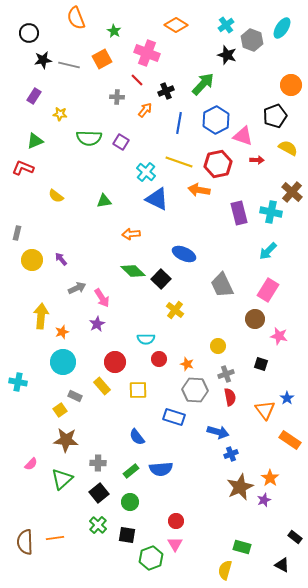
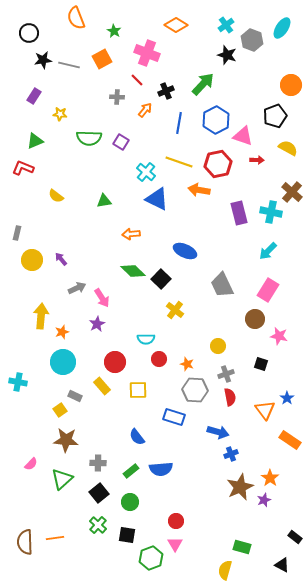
blue ellipse at (184, 254): moved 1 px right, 3 px up
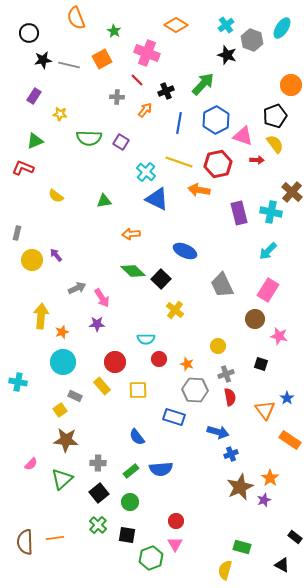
yellow semicircle at (288, 148): moved 13 px left, 4 px up; rotated 24 degrees clockwise
purple arrow at (61, 259): moved 5 px left, 4 px up
purple star at (97, 324): rotated 28 degrees clockwise
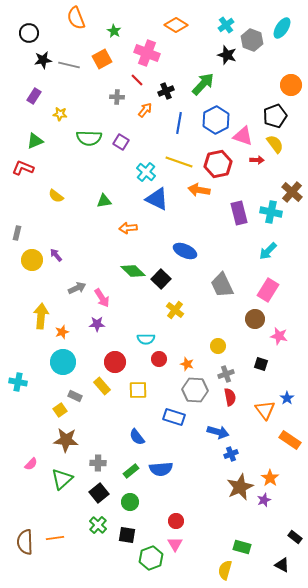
orange arrow at (131, 234): moved 3 px left, 6 px up
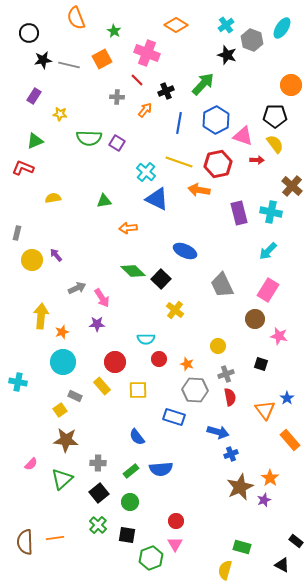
black pentagon at (275, 116): rotated 20 degrees clockwise
purple square at (121, 142): moved 4 px left, 1 px down
brown cross at (292, 192): moved 6 px up
yellow semicircle at (56, 196): moved 3 px left, 2 px down; rotated 133 degrees clockwise
orange rectangle at (290, 440): rotated 15 degrees clockwise
black rectangle at (295, 537): moved 1 px right, 4 px down
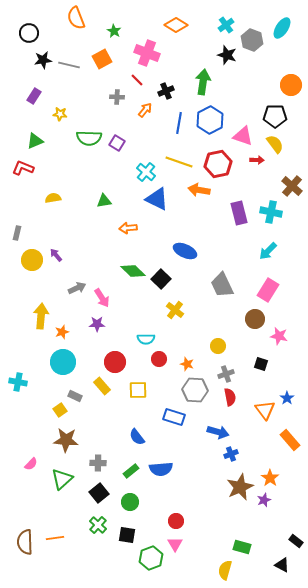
green arrow at (203, 84): moved 2 px up; rotated 35 degrees counterclockwise
blue hexagon at (216, 120): moved 6 px left
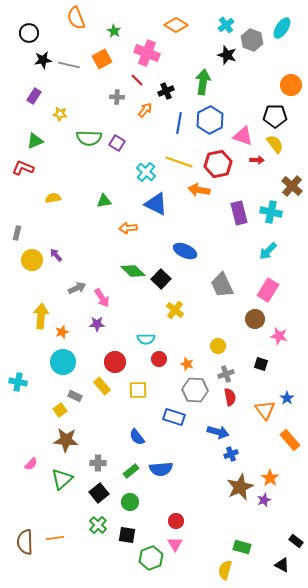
blue triangle at (157, 199): moved 1 px left, 5 px down
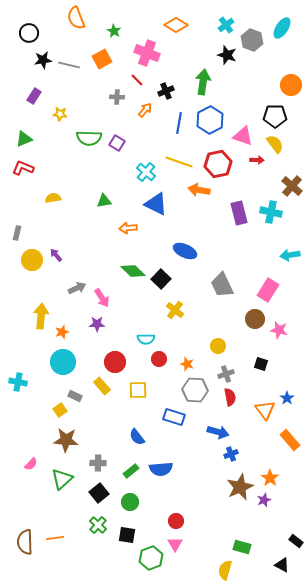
green triangle at (35, 141): moved 11 px left, 2 px up
cyan arrow at (268, 251): moved 22 px right, 4 px down; rotated 36 degrees clockwise
pink star at (279, 336): moved 6 px up
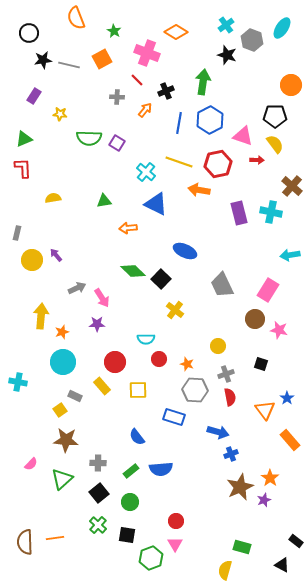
orange diamond at (176, 25): moved 7 px down
red L-shape at (23, 168): rotated 65 degrees clockwise
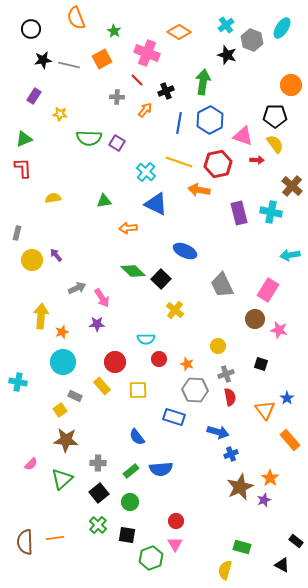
orange diamond at (176, 32): moved 3 px right
black circle at (29, 33): moved 2 px right, 4 px up
